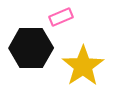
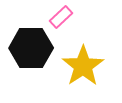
pink rectangle: rotated 20 degrees counterclockwise
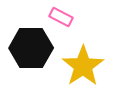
pink rectangle: rotated 70 degrees clockwise
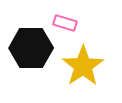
pink rectangle: moved 4 px right, 6 px down; rotated 10 degrees counterclockwise
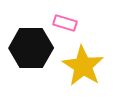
yellow star: rotated 6 degrees counterclockwise
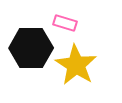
yellow star: moved 7 px left, 1 px up
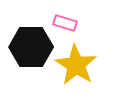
black hexagon: moved 1 px up
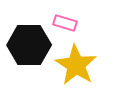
black hexagon: moved 2 px left, 2 px up
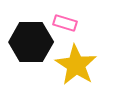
black hexagon: moved 2 px right, 3 px up
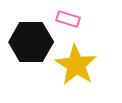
pink rectangle: moved 3 px right, 4 px up
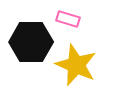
yellow star: rotated 9 degrees counterclockwise
